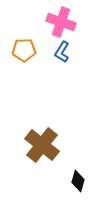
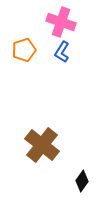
orange pentagon: rotated 15 degrees counterclockwise
black diamond: moved 4 px right; rotated 20 degrees clockwise
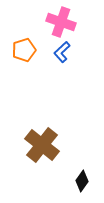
blue L-shape: rotated 15 degrees clockwise
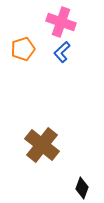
orange pentagon: moved 1 px left, 1 px up
black diamond: moved 7 px down; rotated 15 degrees counterclockwise
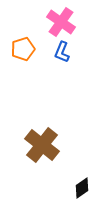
pink cross: rotated 16 degrees clockwise
blue L-shape: rotated 25 degrees counterclockwise
black diamond: rotated 35 degrees clockwise
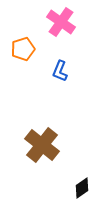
blue L-shape: moved 2 px left, 19 px down
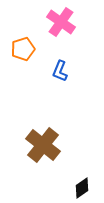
brown cross: moved 1 px right
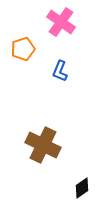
brown cross: rotated 12 degrees counterclockwise
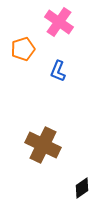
pink cross: moved 2 px left
blue L-shape: moved 2 px left
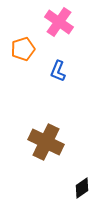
brown cross: moved 3 px right, 3 px up
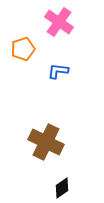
blue L-shape: rotated 75 degrees clockwise
black diamond: moved 20 px left
